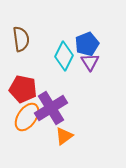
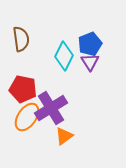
blue pentagon: moved 3 px right
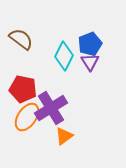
brown semicircle: rotated 45 degrees counterclockwise
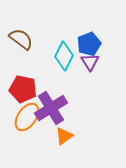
blue pentagon: moved 1 px left
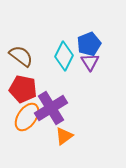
brown semicircle: moved 17 px down
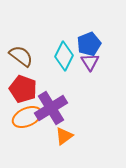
red pentagon: rotated 8 degrees clockwise
orange ellipse: rotated 32 degrees clockwise
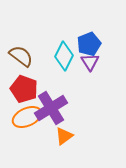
red pentagon: moved 1 px right
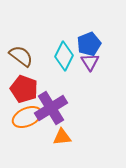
orange triangle: moved 2 px left, 1 px down; rotated 30 degrees clockwise
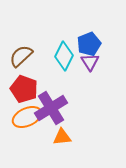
brown semicircle: rotated 80 degrees counterclockwise
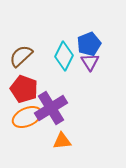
orange triangle: moved 4 px down
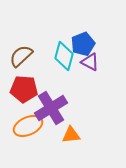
blue pentagon: moved 6 px left
cyan diamond: rotated 12 degrees counterclockwise
purple triangle: rotated 30 degrees counterclockwise
red pentagon: rotated 16 degrees counterclockwise
orange ellipse: moved 1 px right, 9 px down
orange triangle: moved 9 px right, 6 px up
